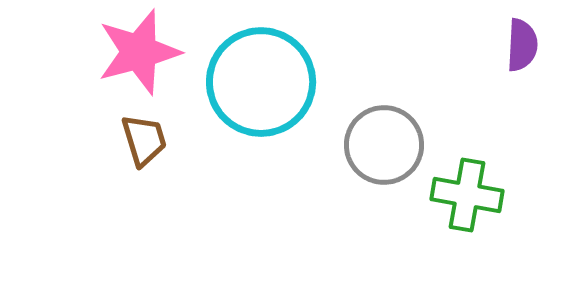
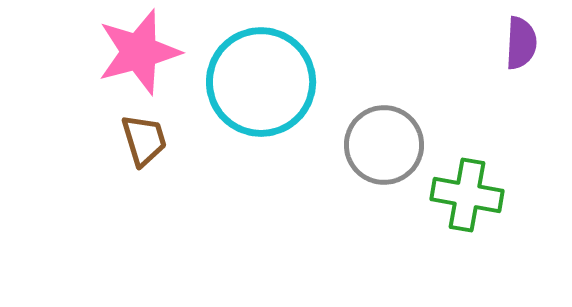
purple semicircle: moved 1 px left, 2 px up
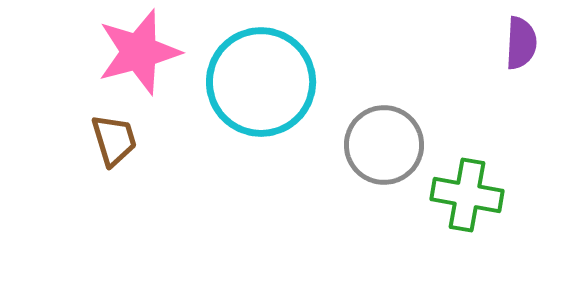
brown trapezoid: moved 30 px left
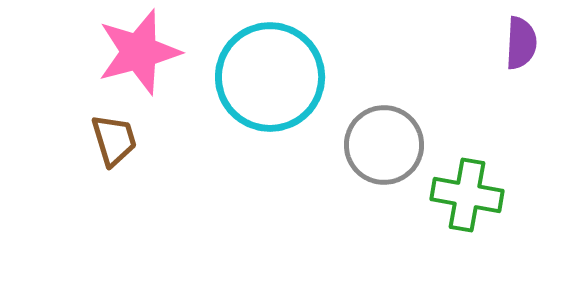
cyan circle: moved 9 px right, 5 px up
